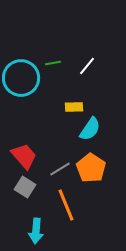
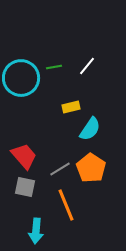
green line: moved 1 px right, 4 px down
yellow rectangle: moved 3 px left; rotated 12 degrees counterclockwise
gray square: rotated 20 degrees counterclockwise
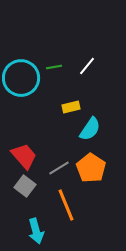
gray line: moved 1 px left, 1 px up
gray square: moved 1 px up; rotated 25 degrees clockwise
cyan arrow: rotated 20 degrees counterclockwise
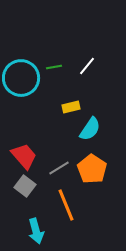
orange pentagon: moved 1 px right, 1 px down
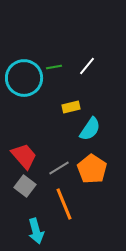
cyan circle: moved 3 px right
orange line: moved 2 px left, 1 px up
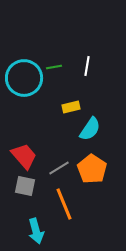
white line: rotated 30 degrees counterclockwise
gray square: rotated 25 degrees counterclockwise
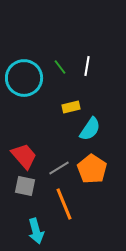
green line: moved 6 px right; rotated 63 degrees clockwise
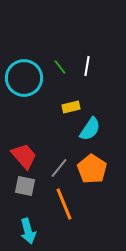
gray line: rotated 20 degrees counterclockwise
cyan arrow: moved 8 px left
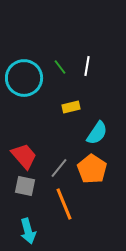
cyan semicircle: moved 7 px right, 4 px down
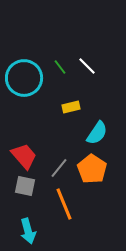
white line: rotated 54 degrees counterclockwise
